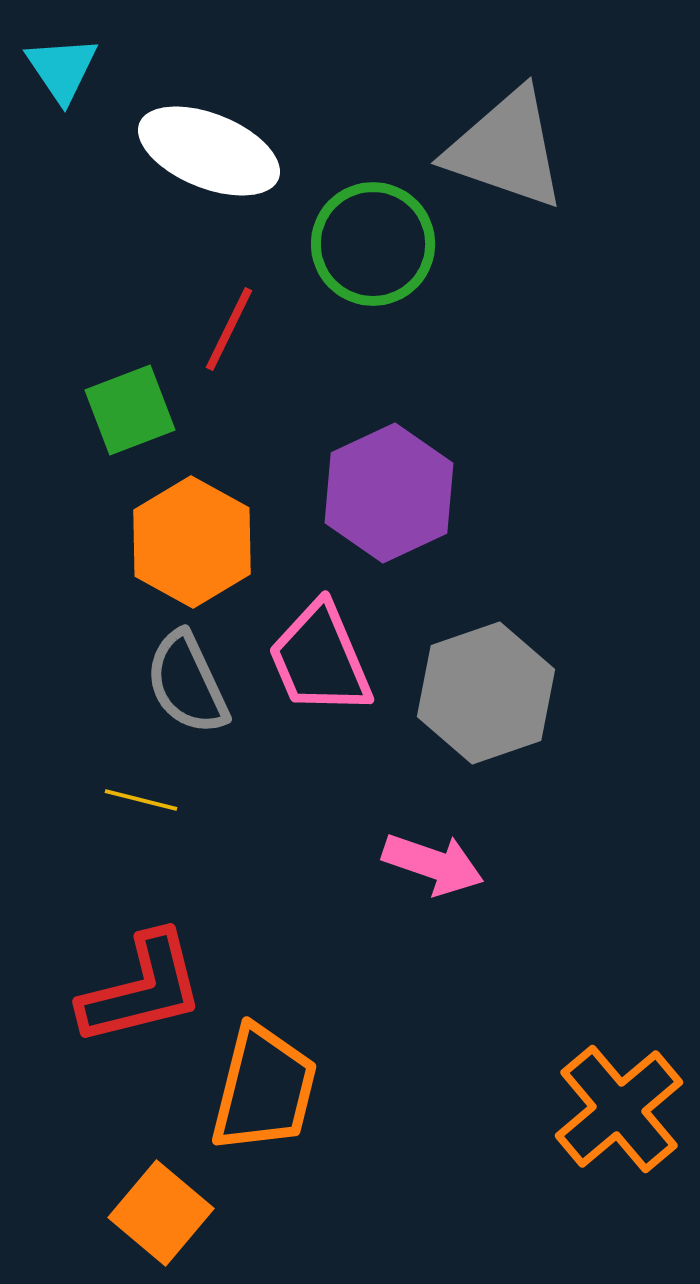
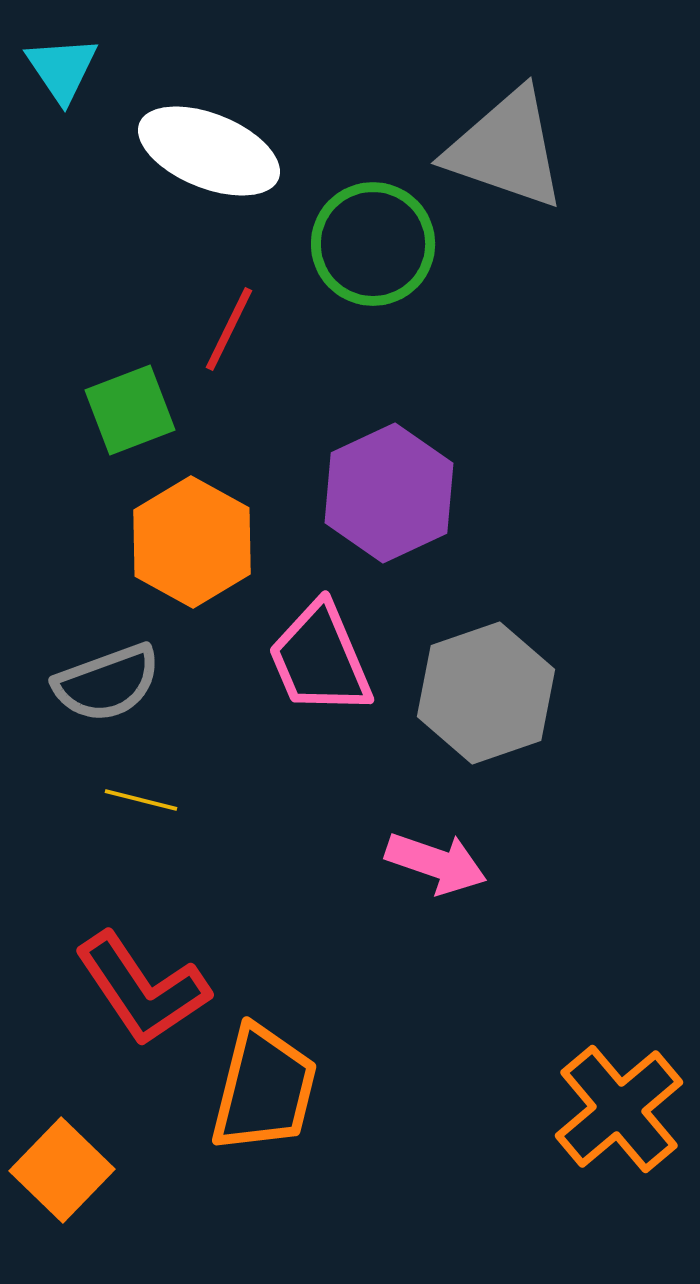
gray semicircle: moved 80 px left; rotated 85 degrees counterclockwise
pink arrow: moved 3 px right, 1 px up
red L-shape: rotated 70 degrees clockwise
orange square: moved 99 px left, 43 px up; rotated 4 degrees clockwise
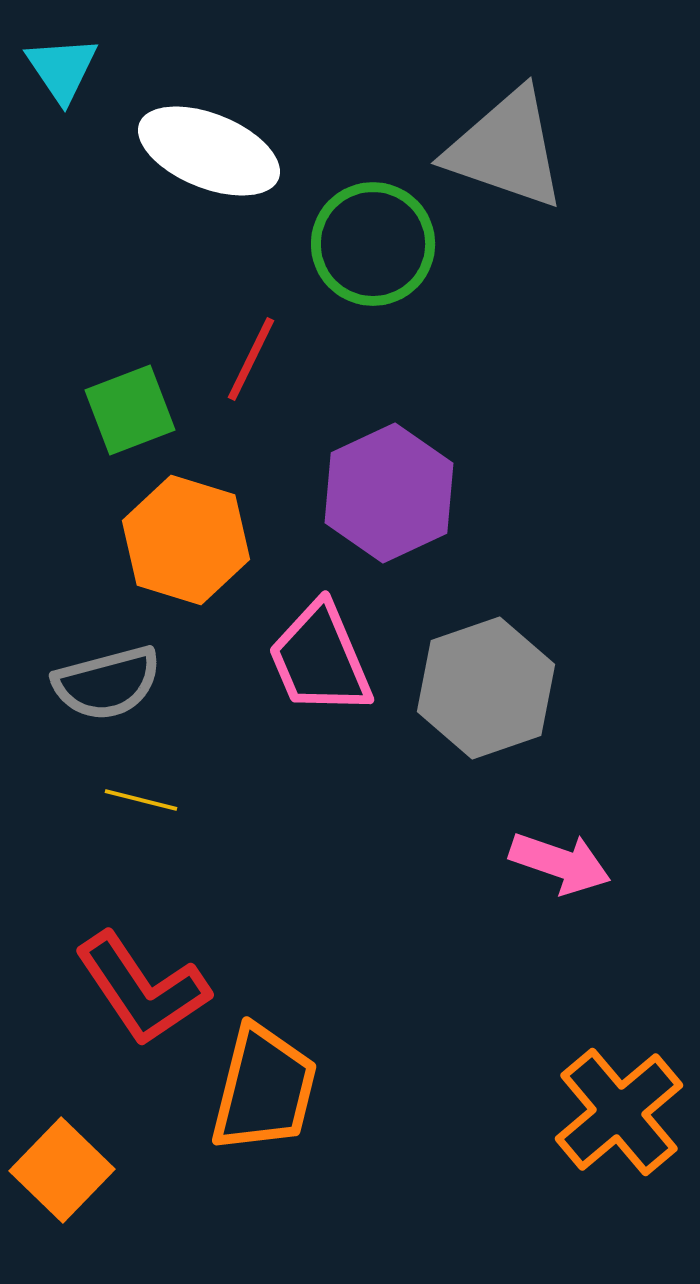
red line: moved 22 px right, 30 px down
orange hexagon: moved 6 px left, 2 px up; rotated 12 degrees counterclockwise
gray semicircle: rotated 5 degrees clockwise
gray hexagon: moved 5 px up
pink arrow: moved 124 px right
orange cross: moved 3 px down
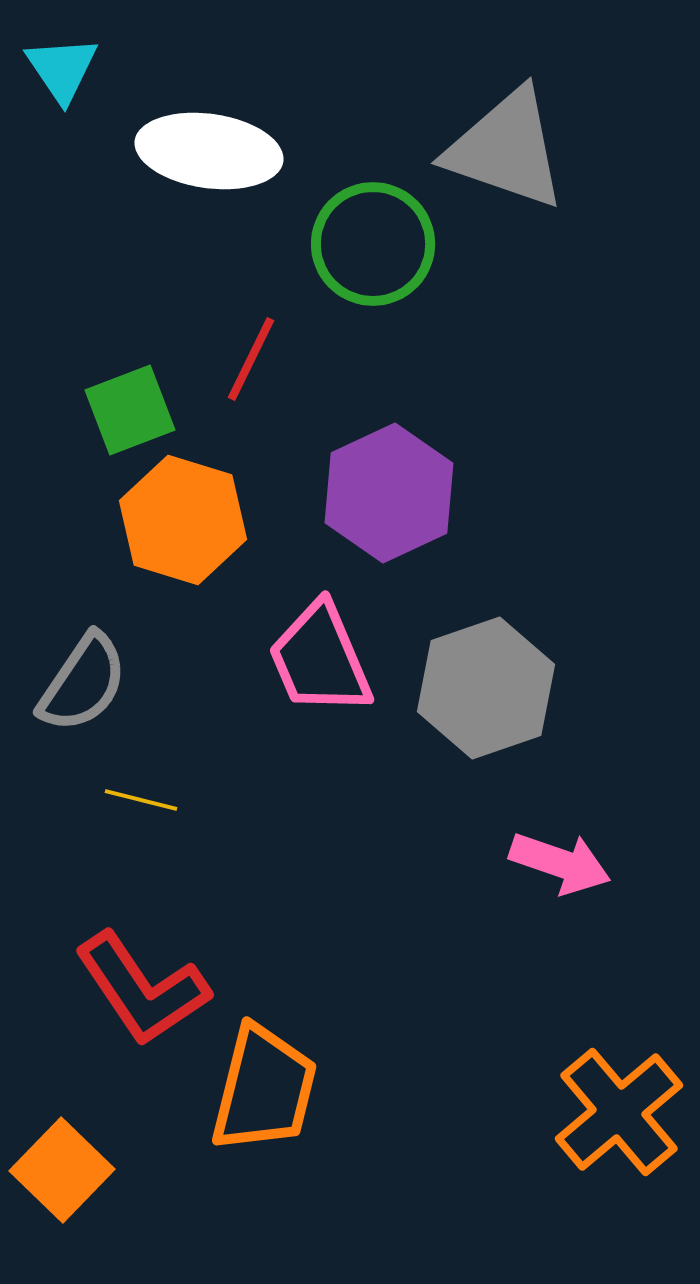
white ellipse: rotated 14 degrees counterclockwise
orange hexagon: moved 3 px left, 20 px up
gray semicircle: moved 24 px left; rotated 41 degrees counterclockwise
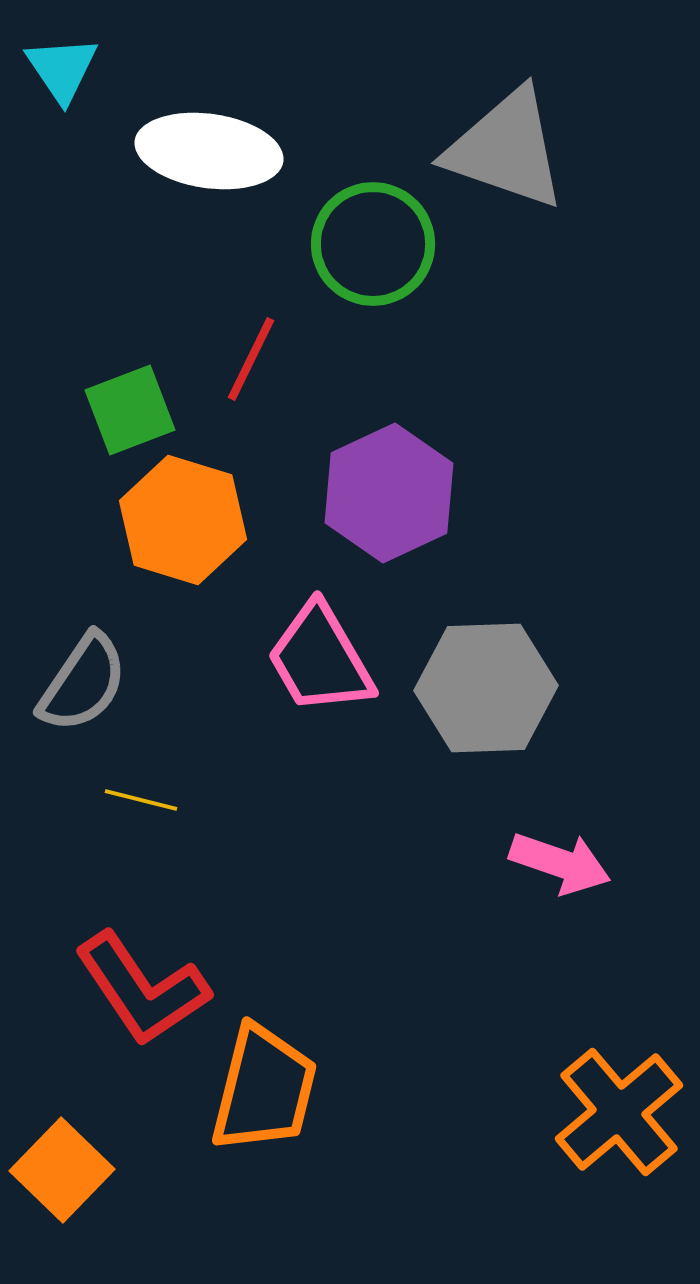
pink trapezoid: rotated 7 degrees counterclockwise
gray hexagon: rotated 17 degrees clockwise
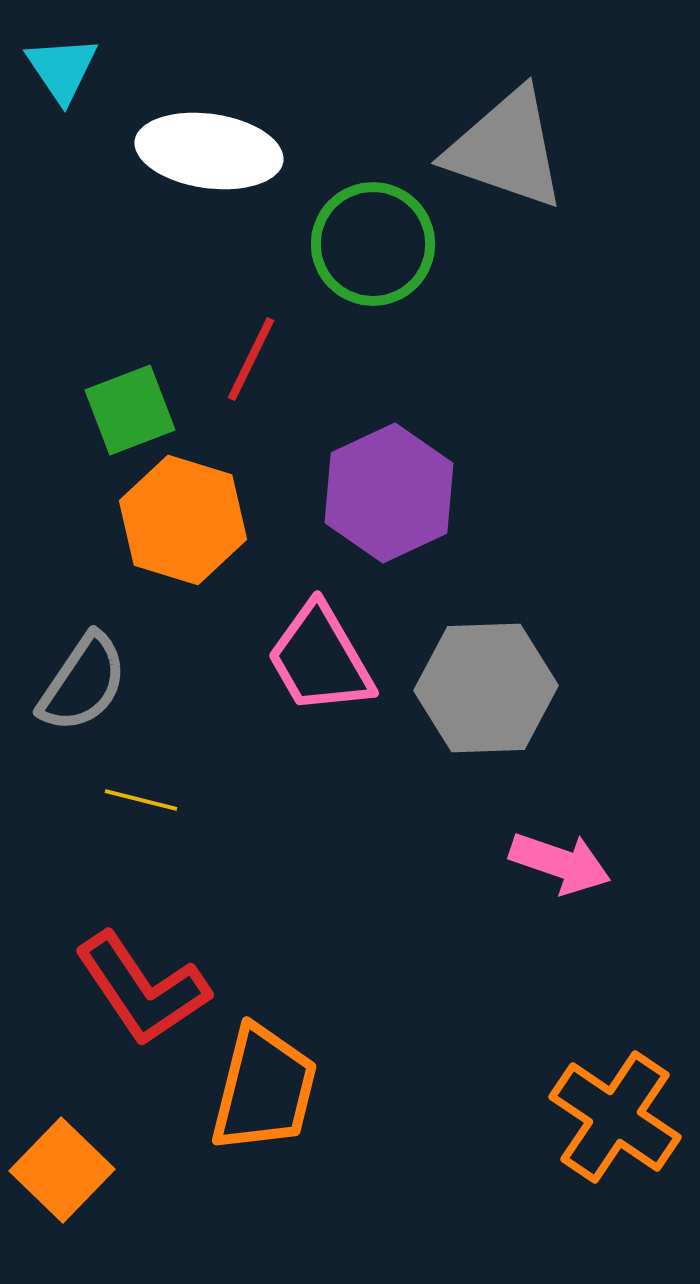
orange cross: moved 4 px left, 5 px down; rotated 16 degrees counterclockwise
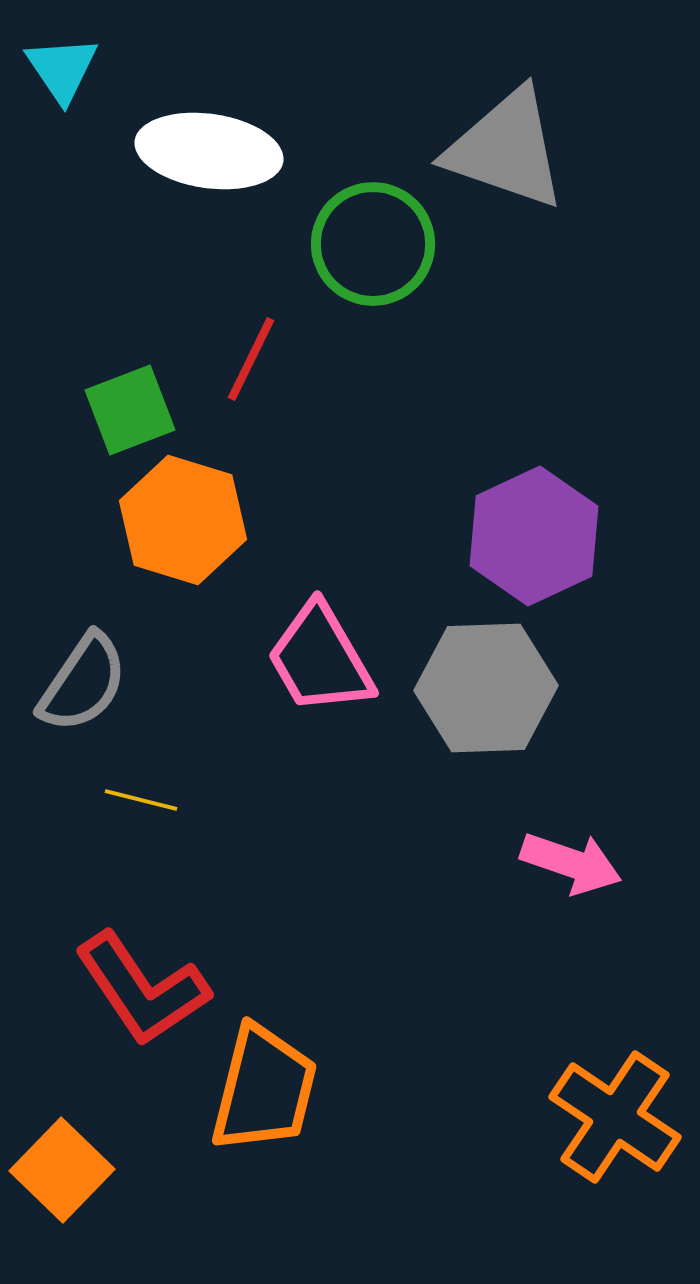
purple hexagon: moved 145 px right, 43 px down
pink arrow: moved 11 px right
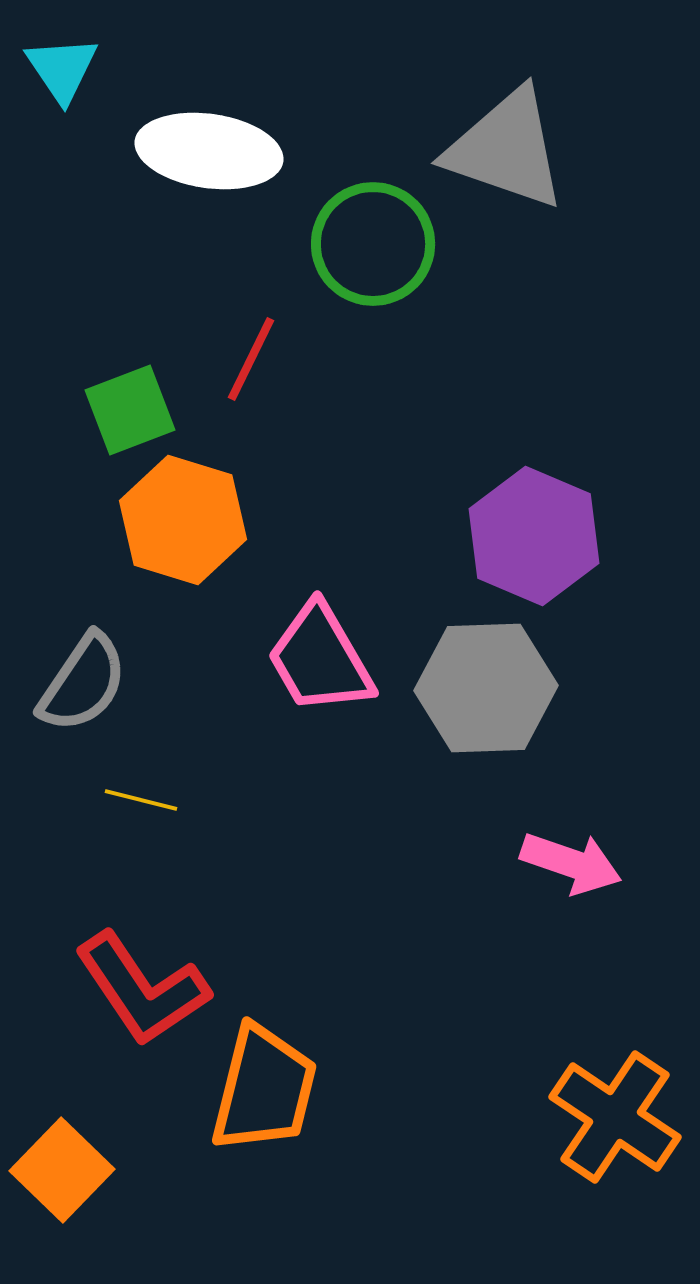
purple hexagon: rotated 12 degrees counterclockwise
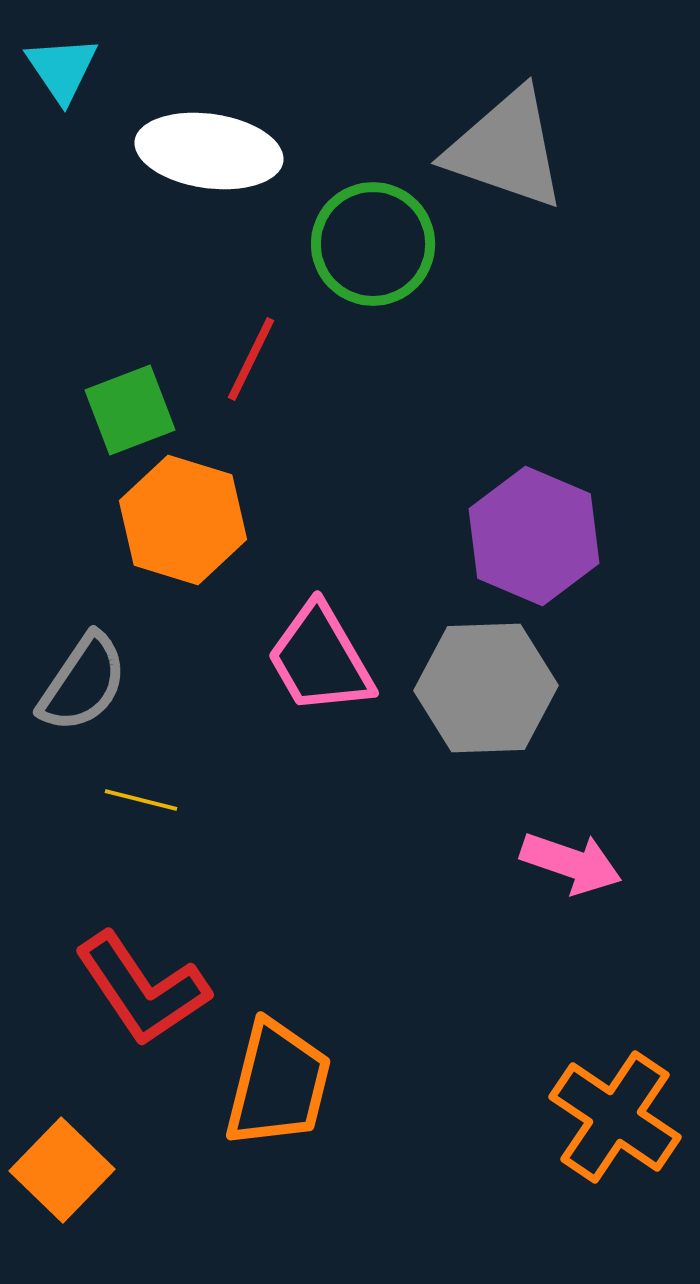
orange trapezoid: moved 14 px right, 5 px up
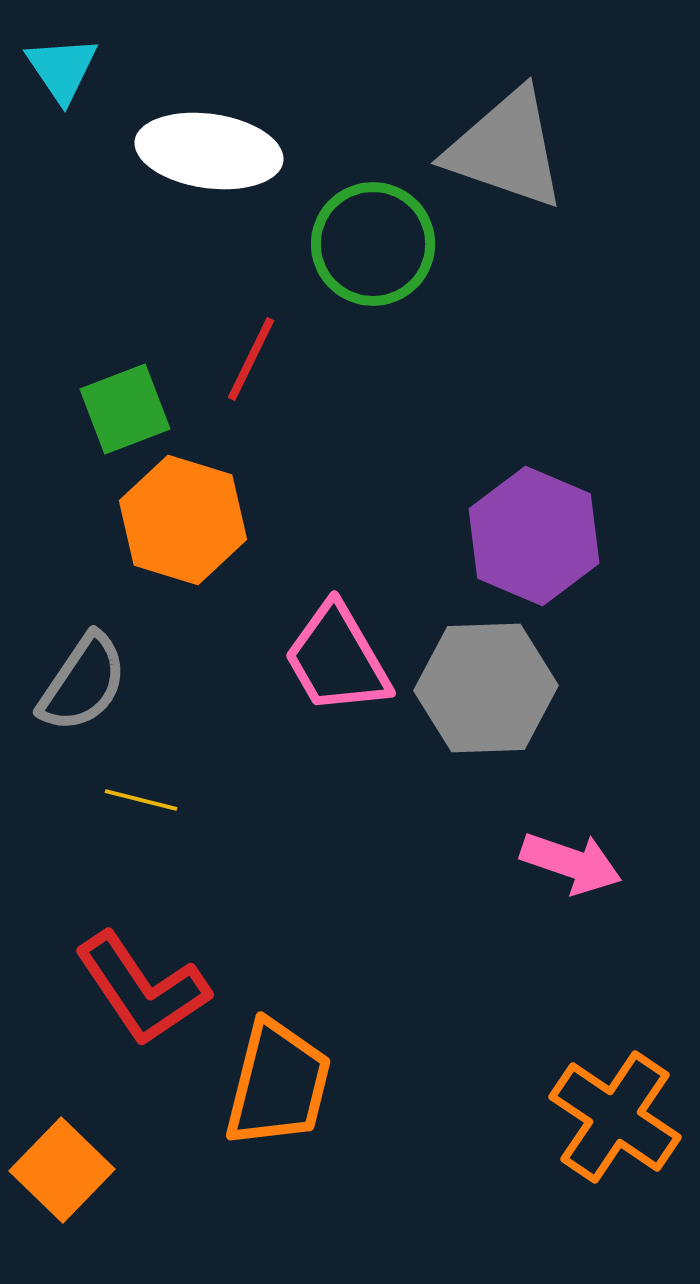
green square: moved 5 px left, 1 px up
pink trapezoid: moved 17 px right
